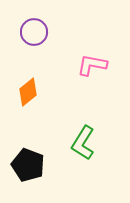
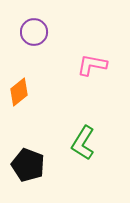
orange diamond: moved 9 px left
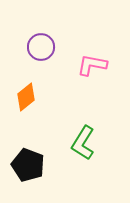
purple circle: moved 7 px right, 15 px down
orange diamond: moved 7 px right, 5 px down
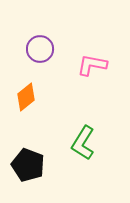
purple circle: moved 1 px left, 2 px down
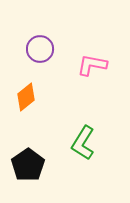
black pentagon: rotated 16 degrees clockwise
